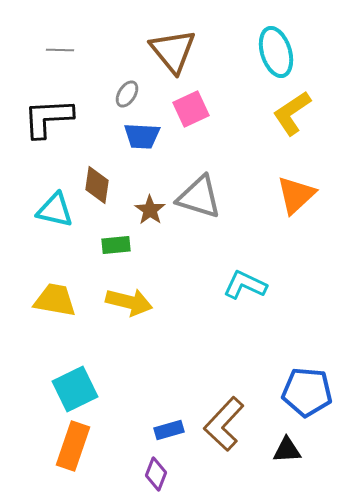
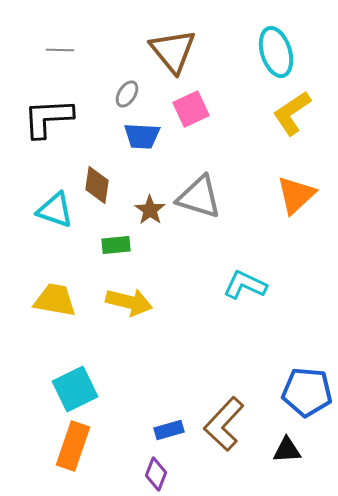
cyan triangle: rotated 6 degrees clockwise
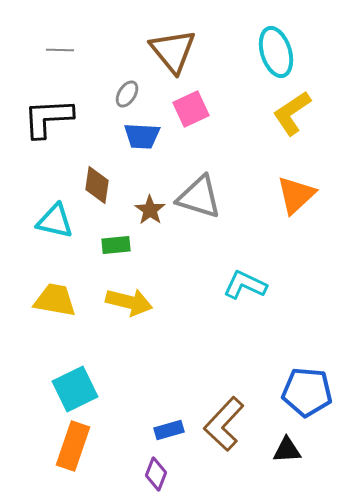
cyan triangle: moved 11 px down; rotated 6 degrees counterclockwise
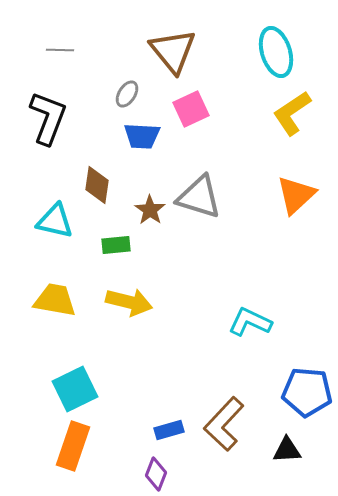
black L-shape: rotated 114 degrees clockwise
cyan L-shape: moved 5 px right, 37 px down
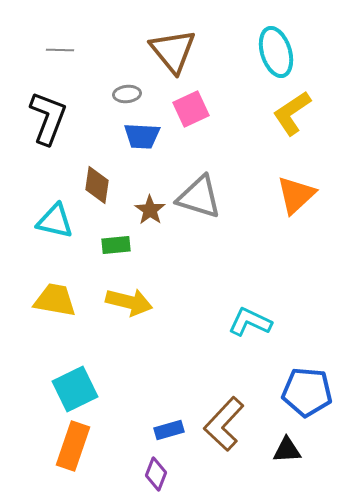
gray ellipse: rotated 52 degrees clockwise
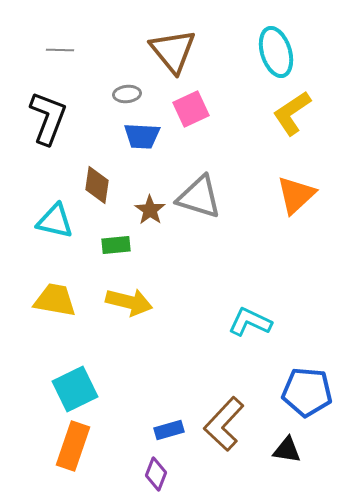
black triangle: rotated 12 degrees clockwise
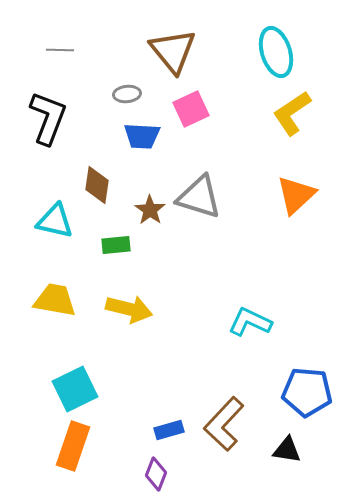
yellow arrow: moved 7 px down
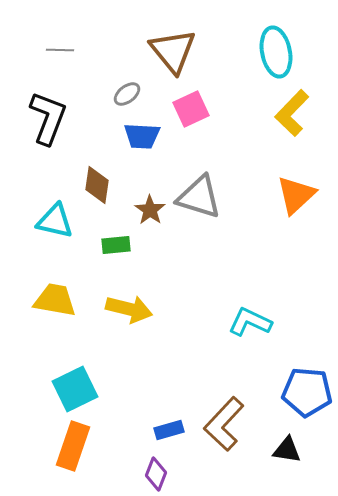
cyan ellipse: rotated 6 degrees clockwise
gray ellipse: rotated 32 degrees counterclockwise
yellow L-shape: rotated 12 degrees counterclockwise
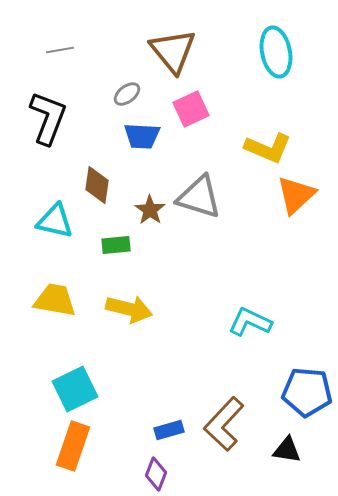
gray line: rotated 12 degrees counterclockwise
yellow L-shape: moved 24 px left, 35 px down; rotated 111 degrees counterclockwise
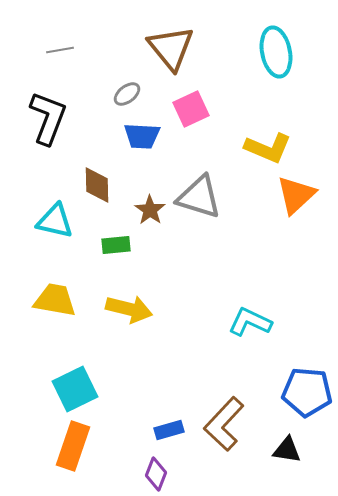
brown triangle: moved 2 px left, 3 px up
brown diamond: rotated 9 degrees counterclockwise
